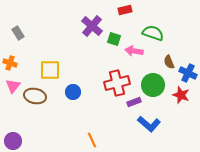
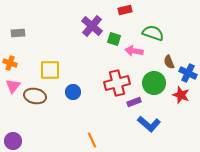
gray rectangle: rotated 64 degrees counterclockwise
green circle: moved 1 px right, 2 px up
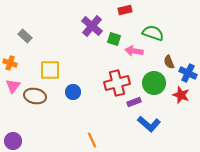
gray rectangle: moved 7 px right, 3 px down; rotated 48 degrees clockwise
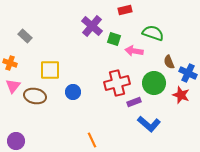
purple circle: moved 3 px right
